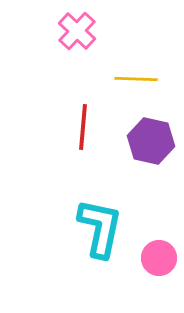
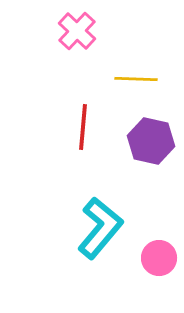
cyan L-shape: rotated 28 degrees clockwise
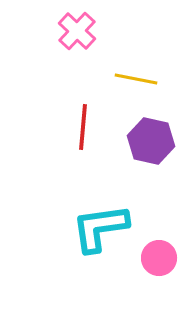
yellow line: rotated 9 degrees clockwise
cyan L-shape: rotated 138 degrees counterclockwise
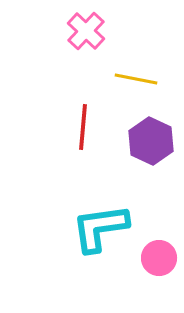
pink cross: moved 9 px right
purple hexagon: rotated 12 degrees clockwise
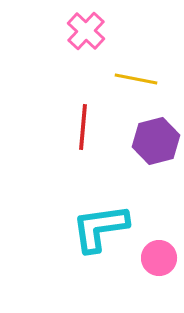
purple hexagon: moved 5 px right; rotated 21 degrees clockwise
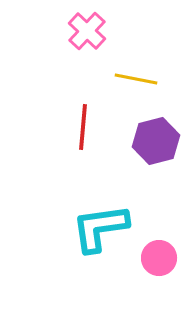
pink cross: moved 1 px right
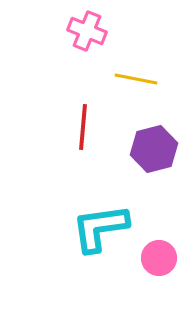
pink cross: rotated 21 degrees counterclockwise
purple hexagon: moved 2 px left, 8 px down
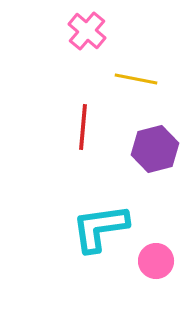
pink cross: rotated 18 degrees clockwise
purple hexagon: moved 1 px right
pink circle: moved 3 px left, 3 px down
